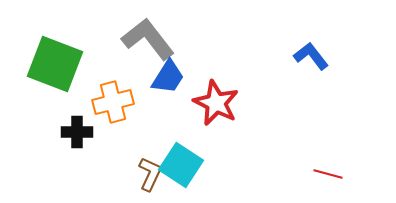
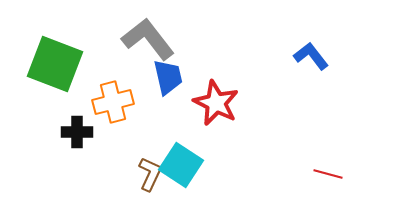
blue trapezoid: rotated 45 degrees counterclockwise
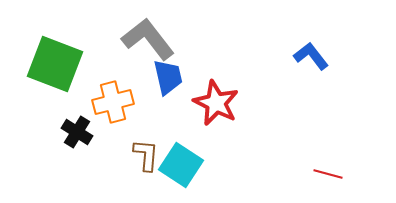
black cross: rotated 32 degrees clockwise
brown L-shape: moved 4 px left, 19 px up; rotated 20 degrees counterclockwise
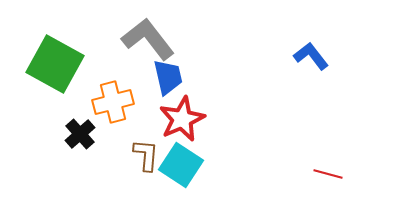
green square: rotated 8 degrees clockwise
red star: moved 34 px left, 16 px down; rotated 21 degrees clockwise
black cross: moved 3 px right, 2 px down; rotated 16 degrees clockwise
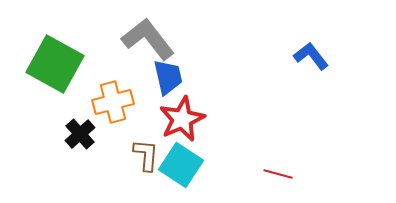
red line: moved 50 px left
